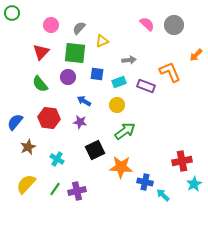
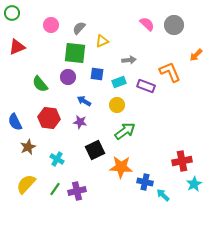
red triangle: moved 24 px left, 5 px up; rotated 24 degrees clockwise
blue semicircle: rotated 66 degrees counterclockwise
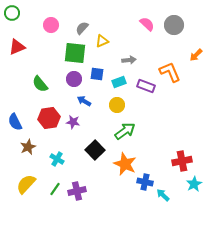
gray semicircle: moved 3 px right
purple circle: moved 6 px right, 2 px down
red hexagon: rotated 15 degrees counterclockwise
purple star: moved 7 px left
black square: rotated 18 degrees counterclockwise
orange star: moved 4 px right, 3 px up; rotated 20 degrees clockwise
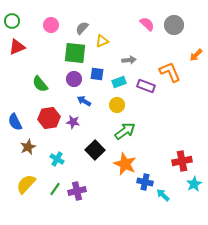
green circle: moved 8 px down
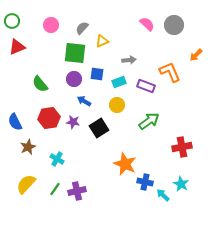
green arrow: moved 24 px right, 10 px up
black square: moved 4 px right, 22 px up; rotated 12 degrees clockwise
red cross: moved 14 px up
cyan star: moved 13 px left; rotated 14 degrees counterclockwise
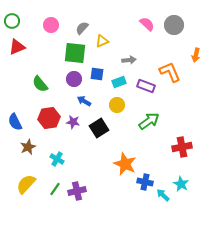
orange arrow: rotated 32 degrees counterclockwise
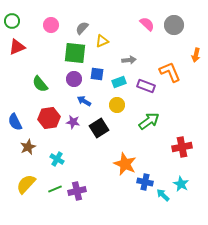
green line: rotated 32 degrees clockwise
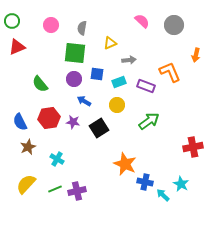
pink semicircle: moved 5 px left, 3 px up
gray semicircle: rotated 32 degrees counterclockwise
yellow triangle: moved 8 px right, 2 px down
blue semicircle: moved 5 px right
red cross: moved 11 px right
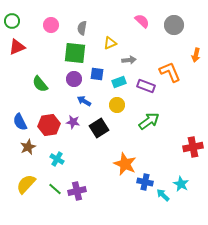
red hexagon: moved 7 px down
green line: rotated 64 degrees clockwise
